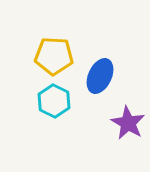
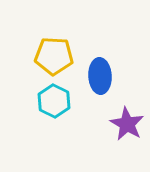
blue ellipse: rotated 28 degrees counterclockwise
purple star: moved 1 px left, 1 px down
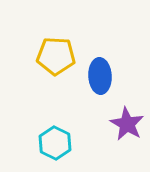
yellow pentagon: moved 2 px right
cyan hexagon: moved 1 px right, 42 px down
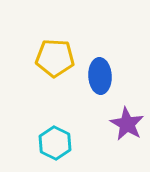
yellow pentagon: moved 1 px left, 2 px down
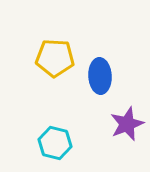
purple star: rotated 20 degrees clockwise
cyan hexagon: rotated 12 degrees counterclockwise
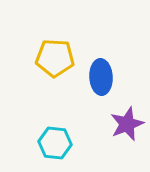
blue ellipse: moved 1 px right, 1 px down
cyan hexagon: rotated 8 degrees counterclockwise
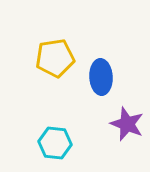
yellow pentagon: rotated 12 degrees counterclockwise
purple star: rotated 28 degrees counterclockwise
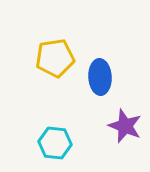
blue ellipse: moved 1 px left
purple star: moved 2 px left, 2 px down
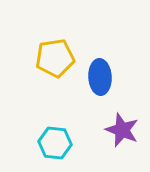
purple star: moved 3 px left, 4 px down
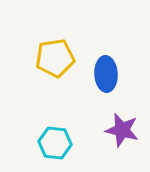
blue ellipse: moved 6 px right, 3 px up
purple star: rotated 8 degrees counterclockwise
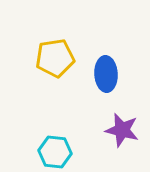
cyan hexagon: moved 9 px down
